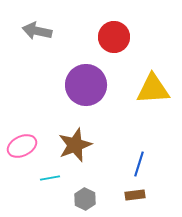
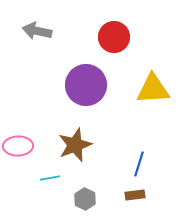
pink ellipse: moved 4 px left; rotated 24 degrees clockwise
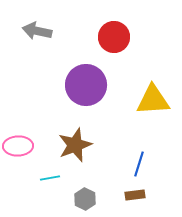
yellow triangle: moved 11 px down
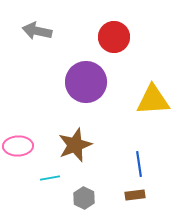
purple circle: moved 3 px up
blue line: rotated 25 degrees counterclockwise
gray hexagon: moved 1 px left, 1 px up
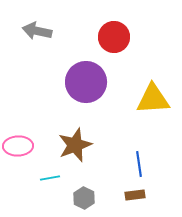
yellow triangle: moved 1 px up
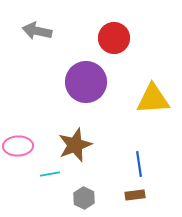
red circle: moved 1 px down
cyan line: moved 4 px up
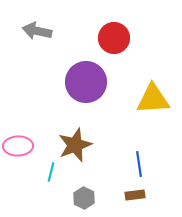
cyan line: moved 1 px right, 2 px up; rotated 66 degrees counterclockwise
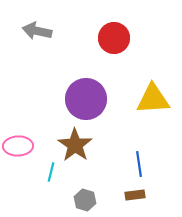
purple circle: moved 17 px down
brown star: rotated 16 degrees counterclockwise
gray hexagon: moved 1 px right, 2 px down; rotated 10 degrees counterclockwise
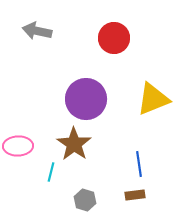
yellow triangle: rotated 18 degrees counterclockwise
brown star: moved 1 px left, 1 px up
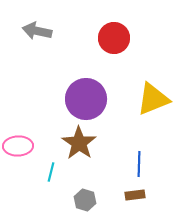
brown star: moved 5 px right, 1 px up
blue line: rotated 10 degrees clockwise
